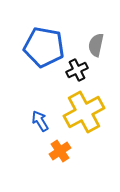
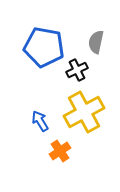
gray semicircle: moved 3 px up
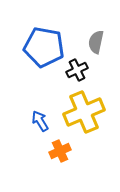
yellow cross: rotated 6 degrees clockwise
orange cross: rotated 10 degrees clockwise
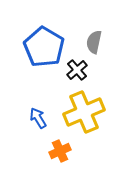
gray semicircle: moved 2 px left
blue pentagon: rotated 21 degrees clockwise
black cross: rotated 15 degrees counterclockwise
blue arrow: moved 2 px left, 3 px up
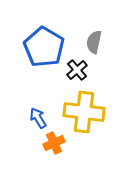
yellow cross: rotated 30 degrees clockwise
orange cross: moved 6 px left, 8 px up
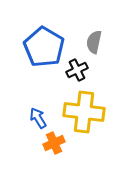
black cross: rotated 15 degrees clockwise
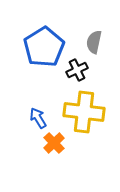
blue pentagon: rotated 9 degrees clockwise
orange cross: rotated 20 degrees counterclockwise
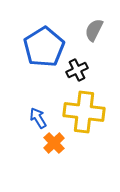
gray semicircle: moved 12 px up; rotated 15 degrees clockwise
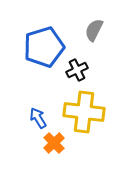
blue pentagon: rotated 15 degrees clockwise
